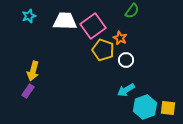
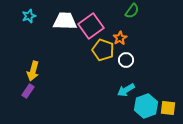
pink square: moved 2 px left
orange star: rotated 16 degrees clockwise
cyan hexagon: moved 1 px right, 1 px up
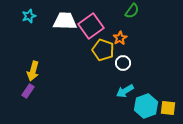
white circle: moved 3 px left, 3 px down
cyan arrow: moved 1 px left, 1 px down
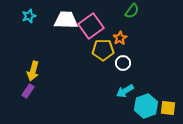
white trapezoid: moved 1 px right, 1 px up
yellow pentagon: rotated 20 degrees counterclockwise
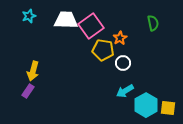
green semicircle: moved 21 px right, 12 px down; rotated 49 degrees counterclockwise
yellow pentagon: rotated 10 degrees clockwise
cyan hexagon: moved 1 px up; rotated 10 degrees counterclockwise
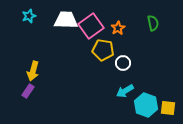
orange star: moved 2 px left, 10 px up
cyan hexagon: rotated 10 degrees counterclockwise
